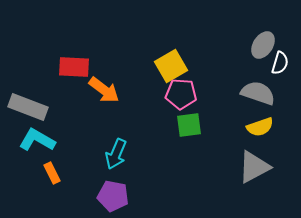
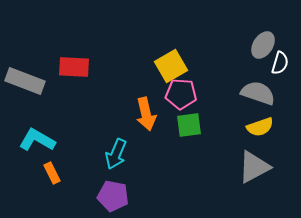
orange arrow: moved 42 px right, 24 px down; rotated 40 degrees clockwise
gray rectangle: moved 3 px left, 26 px up
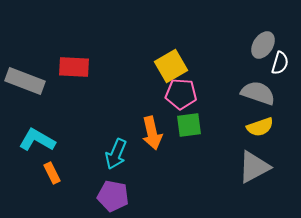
orange arrow: moved 6 px right, 19 px down
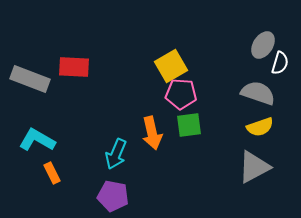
gray rectangle: moved 5 px right, 2 px up
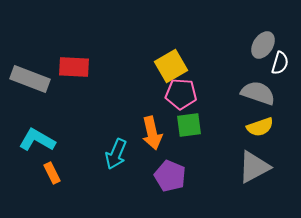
purple pentagon: moved 57 px right, 20 px up; rotated 12 degrees clockwise
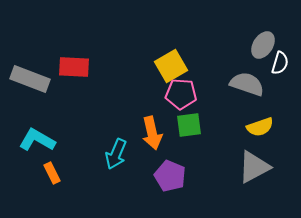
gray semicircle: moved 11 px left, 9 px up
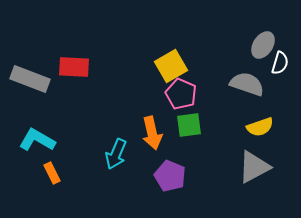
pink pentagon: rotated 20 degrees clockwise
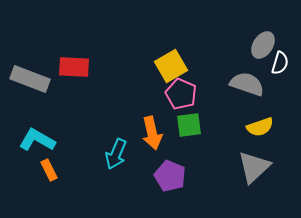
gray triangle: rotated 15 degrees counterclockwise
orange rectangle: moved 3 px left, 3 px up
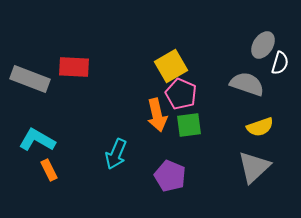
orange arrow: moved 5 px right, 18 px up
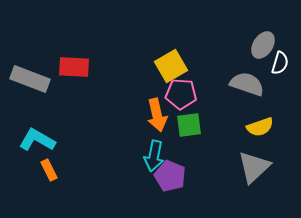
pink pentagon: rotated 20 degrees counterclockwise
cyan arrow: moved 38 px right, 2 px down; rotated 12 degrees counterclockwise
